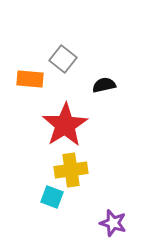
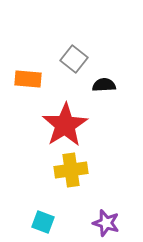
gray square: moved 11 px right
orange rectangle: moved 2 px left
black semicircle: rotated 10 degrees clockwise
cyan square: moved 9 px left, 25 px down
purple star: moved 7 px left
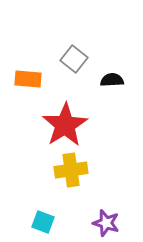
black semicircle: moved 8 px right, 5 px up
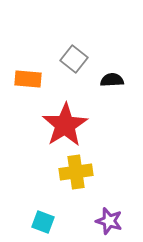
yellow cross: moved 5 px right, 2 px down
purple star: moved 3 px right, 2 px up
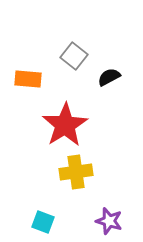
gray square: moved 3 px up
black semicircle: moved 3 px left, 3 px up; rotated 25 degrees counterclockwise
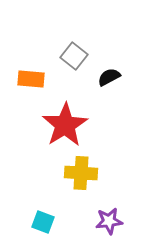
orange rectangle: moved 3 px right
yellow cross: moved 5 px right, 1 px down; rotated 12 degrees clockwise
purple star: rotated 24 degrees counterclockwise
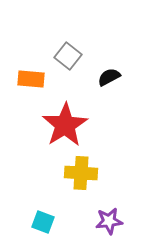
gray square: moved 6 px left
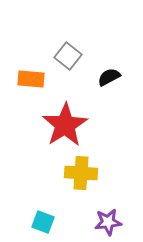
purple star: moved 1 px left, 1 px down
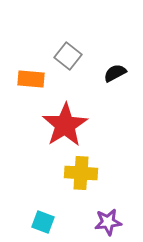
black semicircle: moved 6 px right, 4 px up
